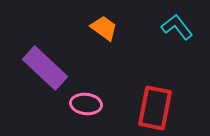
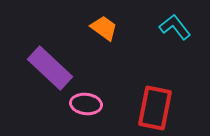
cyan L-shape: moved 2 px left
purple rectangle: moved 5 px right
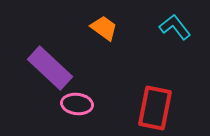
pink ellipse: moved 9 px left
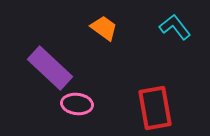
red rectangle: rotated 21 degrees counterclockwise
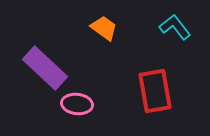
purple rectangle: moved 5 px left
red rectangle: moved 17 px up
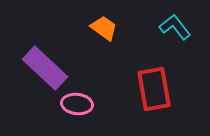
red rectangle: moved 1 px left, 2 px up
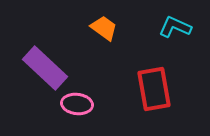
cyan L-shape: rotated 28 degrees counterclockwise
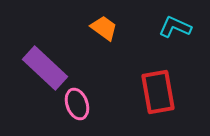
red rectangle: moved 4 px right, 3 px down
pink ellipse: rotated 64 degrees clockwise
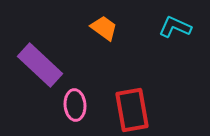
purple rectangle: moved 5 px left, 3 px up
red rectangle: moved 26 px left, 18 px down
pink ellipse: moved 2 px left, 1 px down; rotated 16 degrees clockwise
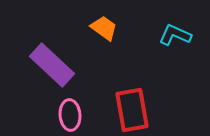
cyan L-shape: moved 8 px down
purple rectangle: moved 12 px right
pink ellipse: moved 5 px left, 10 px down
